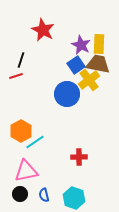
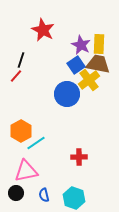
red line: rotated 32 degrees counterclockwise
cyan line: moved 1 px right, 1 px down
black circle: moved 4 px left, 1 px up
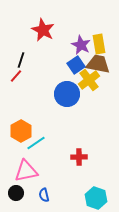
yellow rectangle: rotated 12 degrees counterclockwise
cyan hexagon: moved 22 px right
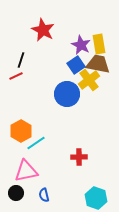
red line: rotated 24 degrees clockwise
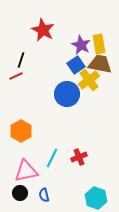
brown trapezoid: moved 2 px right
cyan line: moved 16 px right, 15 px down; rotated 30 degrees counterclockwise
red cross: rotated 21 degrees counterclockwise
black circle: moved 4 px right
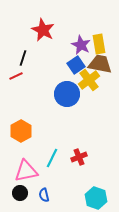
black line: moved 2 px right, 2 px up
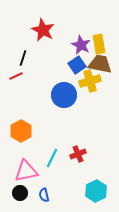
blue square: moved 1 px right
yellow cross: moved 1 px right, 1 px down; rotated 20 degrees clockwise
blue circle: moved 3 px left, 1 px down
red cross: moved 1 px left, 3 px up
cyan hexagon: moved 7 px up; rotated 15 degrees clockwise
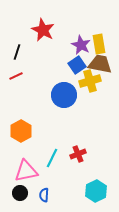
black line: moved 6 px left, 6 px up
blue semicircle: rotated 16 degrees clockwise
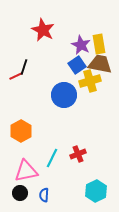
black line: moved 7 px right, 15 px down
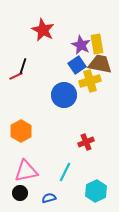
yellow rectangle: moved 2 px left
black line: moved 1 px left, 1 px up
red cross: moved 8 px right, 12 px up
cyan line: moved 13 px right, 14 px down
blue semicircle: moved 5 px right, 3 px down; rotated 72 degrees clockwise
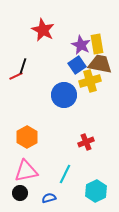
orange hexagon: moved 6 px right, 6 px down
cyan line: moved 2 px down
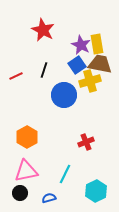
black line: moved 21 px right, 4 px down
